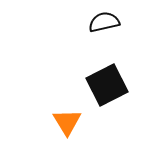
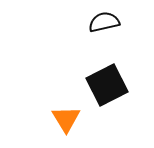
orange triangle: moved 1 px left, 3 px up
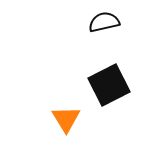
black square: moved 2 px right
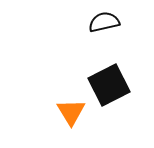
orange triangle: moved 5 px right, 7 px up
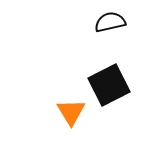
black semicircle: moved 6 px right
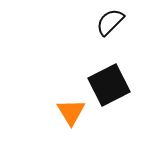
black semicircle: rotated 32 degrees counterclockwise
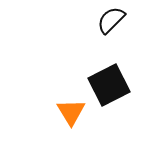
black semicircle: moved 1 px right, 2 px up
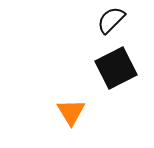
black square: moved 7 px right, 17 px up
